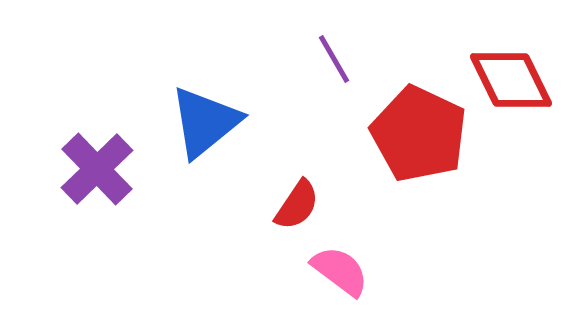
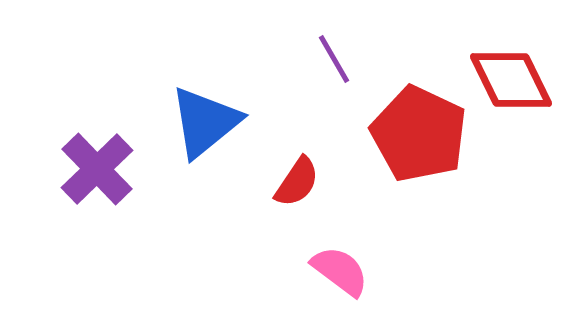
red semicircle: moved 23 px up
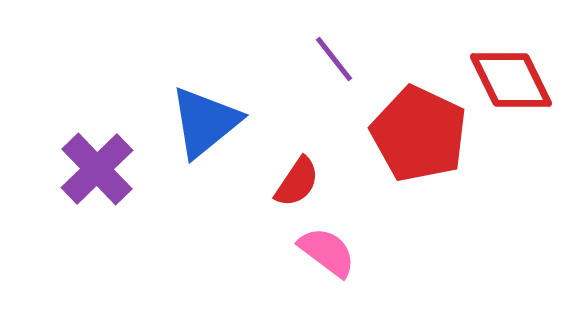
purple line: rotated 8 degrees counterclockwise
pink semicircle: moved 13 px left, 19 px up
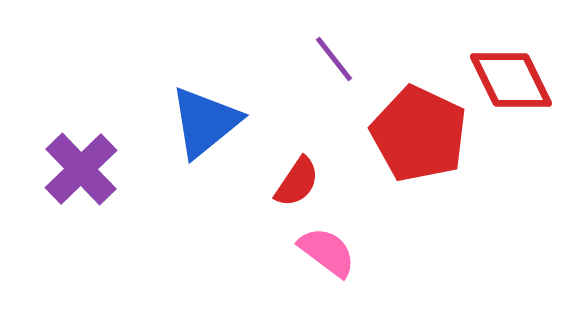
purple cross: moved 16 px left
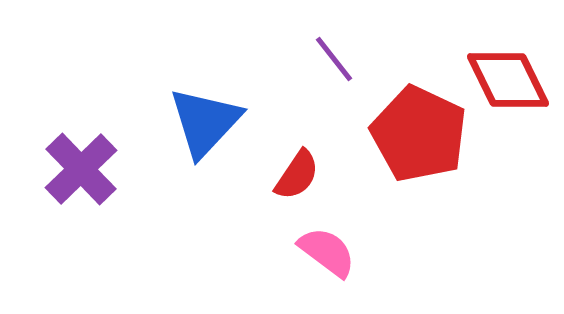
red diamond: moved 3 px left
blue triangle: rotated 8 degrees counterclockwise
red semicircle: moved 7 px up
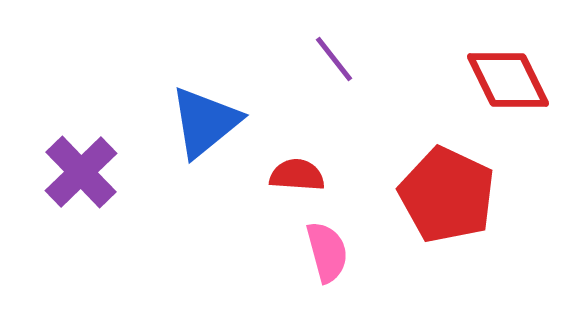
blue triangle: rotated 8 degrees clockwise
red pentagon: moved 28 px right, 61 px down
purple cross: moved 3 px down
red semicircle: rotated 120 degrees counterclockwise
pink semicircle: rotated 38 degrees clockwise
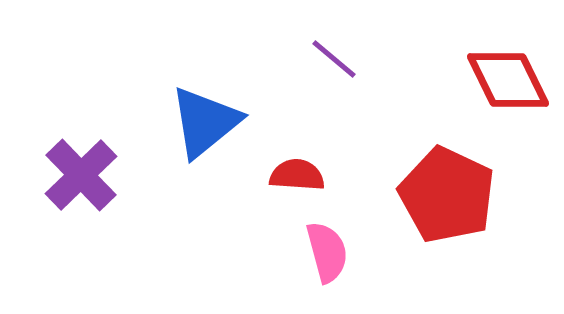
purple line: rotated 12 degrees counterclockwise
purple cross: moved 3 px down
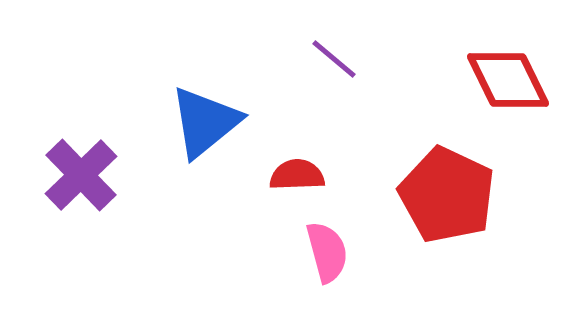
red semicircle: rotated 6 degrees counterclockwise
